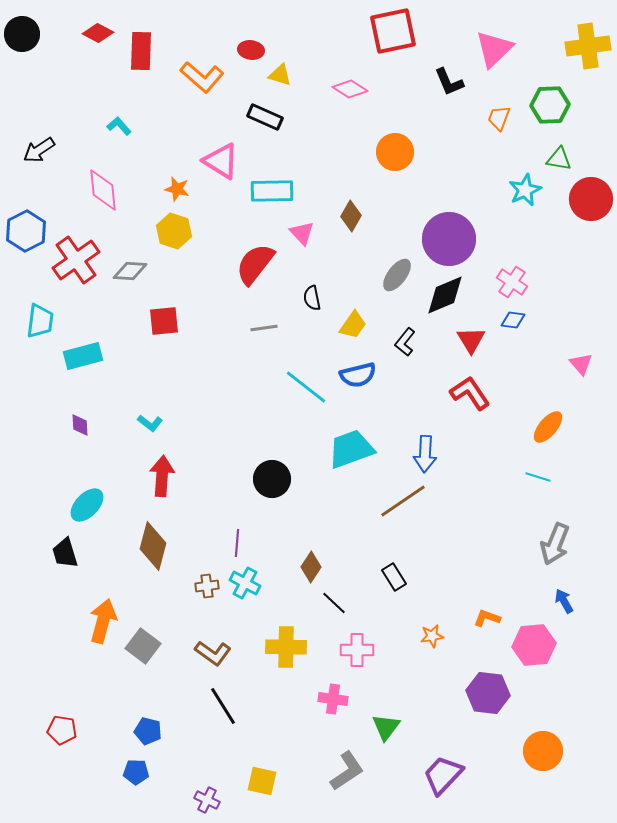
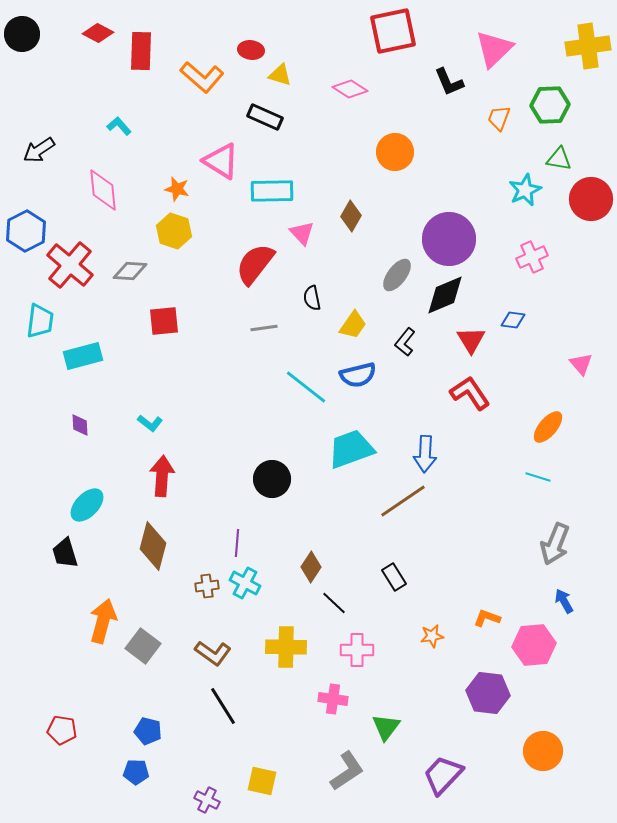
red cross at (76, 260): moved 6 px left, 5 px down; rotated 15 degrees counterclockwise
pink cross at (512, 282): moved 20 px right, 25 px up; rotated 32 degrees clockwise
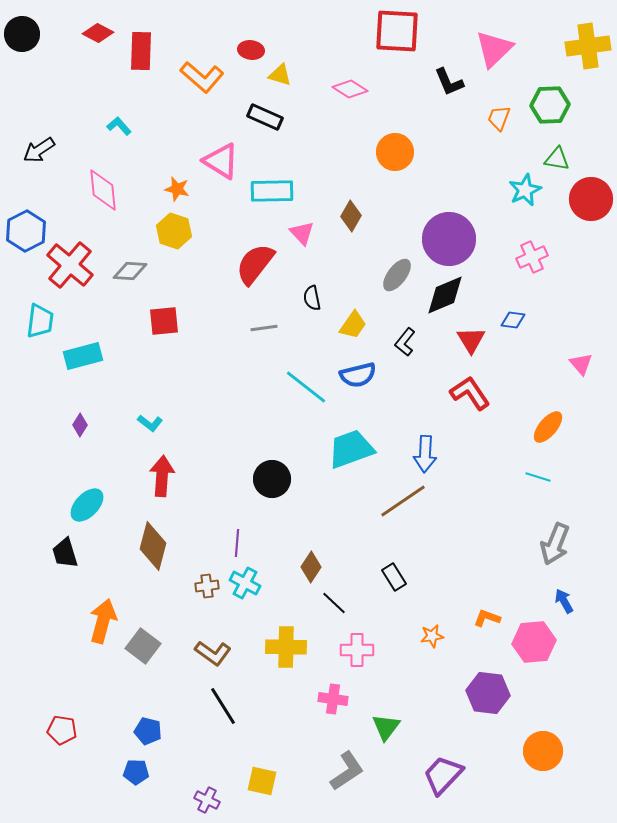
red square at (393, 31): moved 4 px right; rotated 15 degrees clockwise
green triangle at (559, 159): moved 2 px left
purple diamond at (80, 425): rotated 35 degrees clockwise
pink hexagon at (534, 645): moved 3 px up
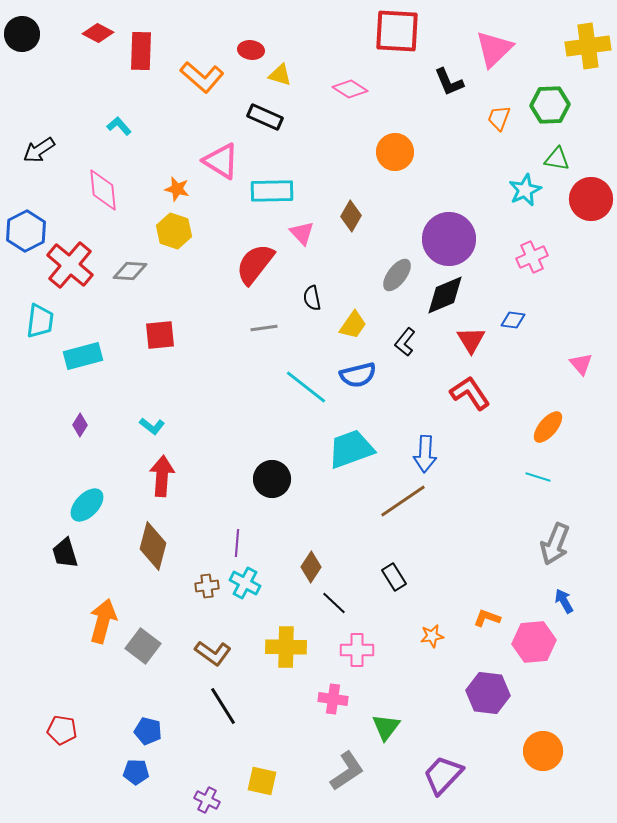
red square at (164, 321): moved 4 px left, 14 px down
cyan L-shape at (150, 423): moved 2 px right, 3 px down
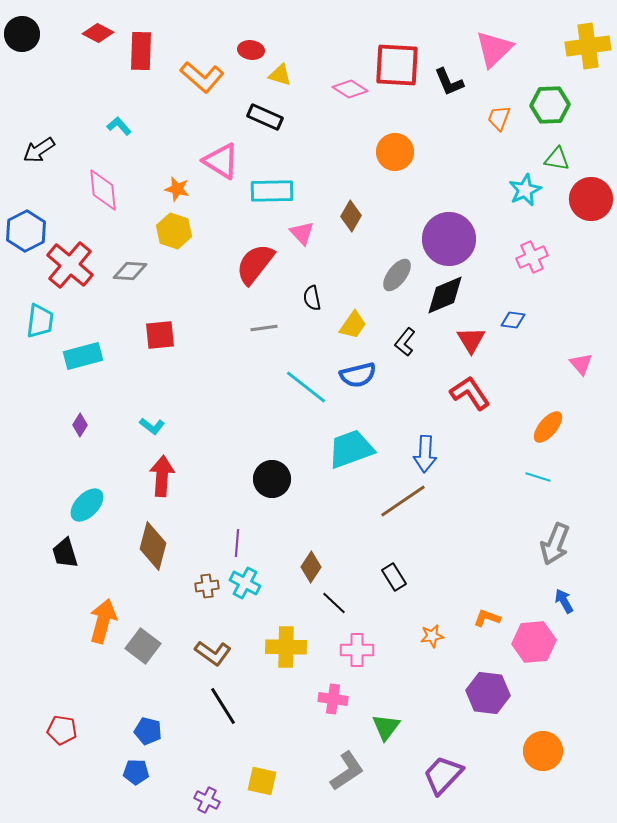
red square at (397, 31): moved 34 px down
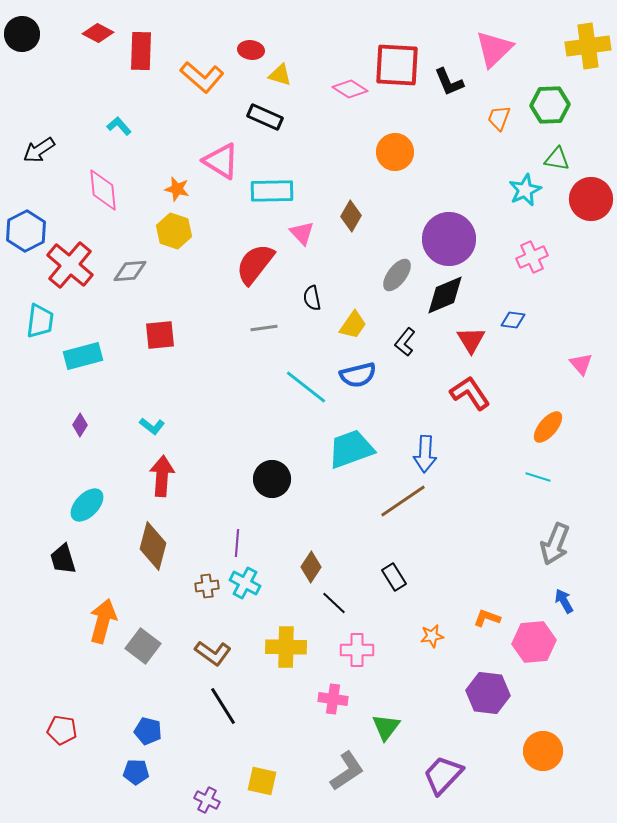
gray diamond at (130, 271): rotated 8 degrees counterclockwise
black trapezoid at (65, 553): moved 2 px left, 6 px down
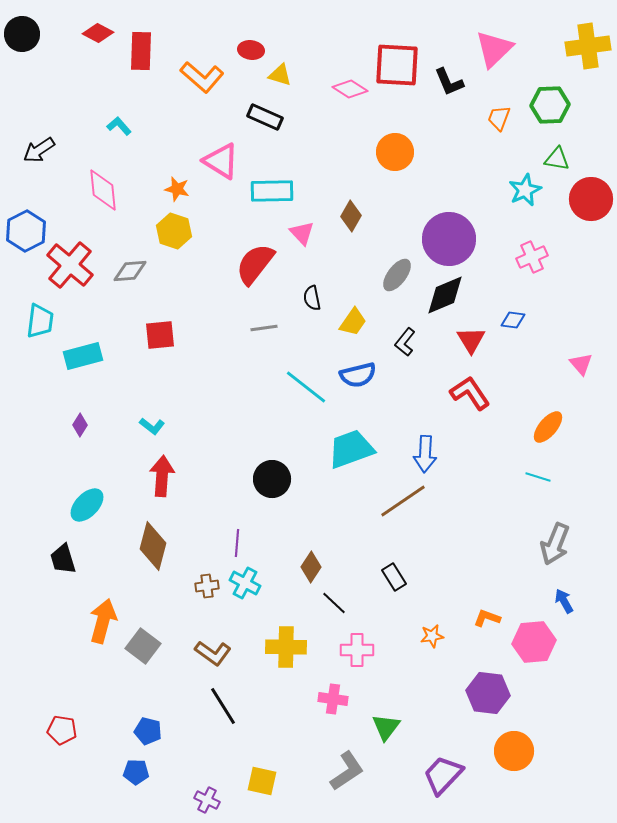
yellow trapezoid at (353, 325): moved 3 px up
orange circle at (543, 751): moved 29 px left
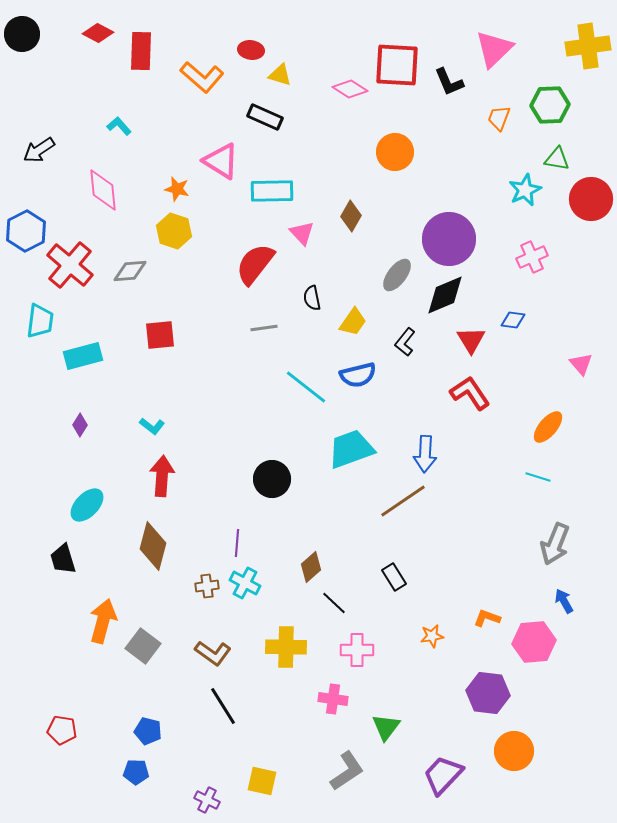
brown diamond at (311, 567): rotated 16 degrees clockwise
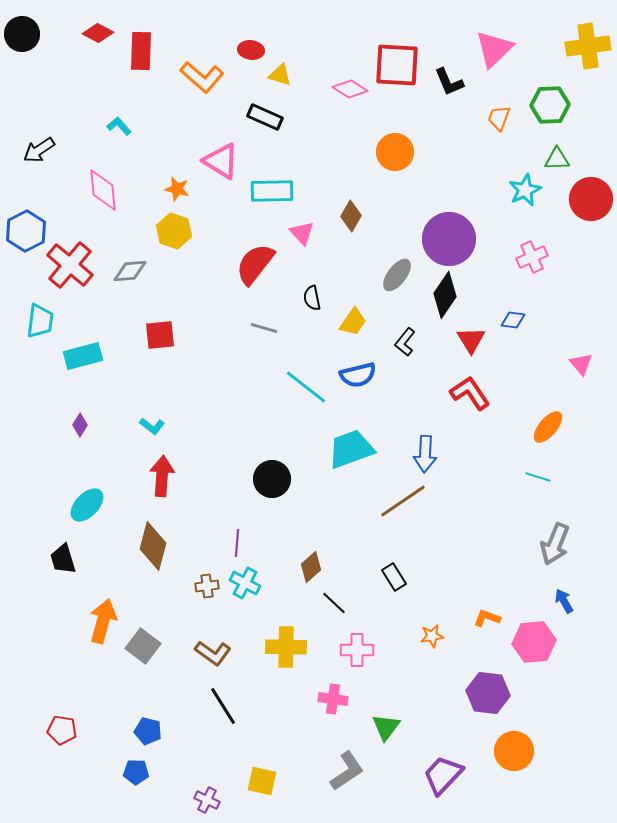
green triangle at (557, 159): rotated 12 degrees counterclockwise
black diamond at (445, 295): rotated 33 degrees counterclockwise
gray line at (264, 328): rotated 24 degrees clockwise
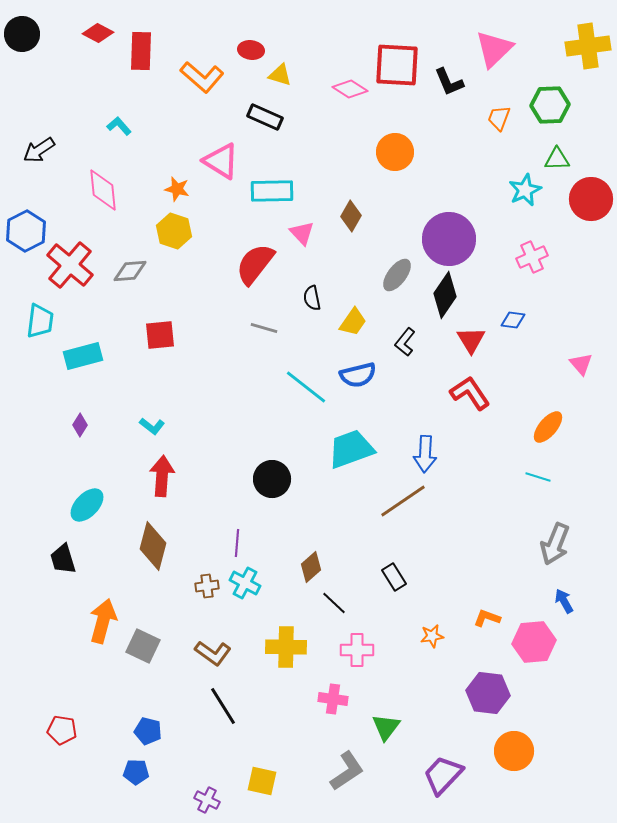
gray square at (143, 646): rotated 12 degrees counterclockwise
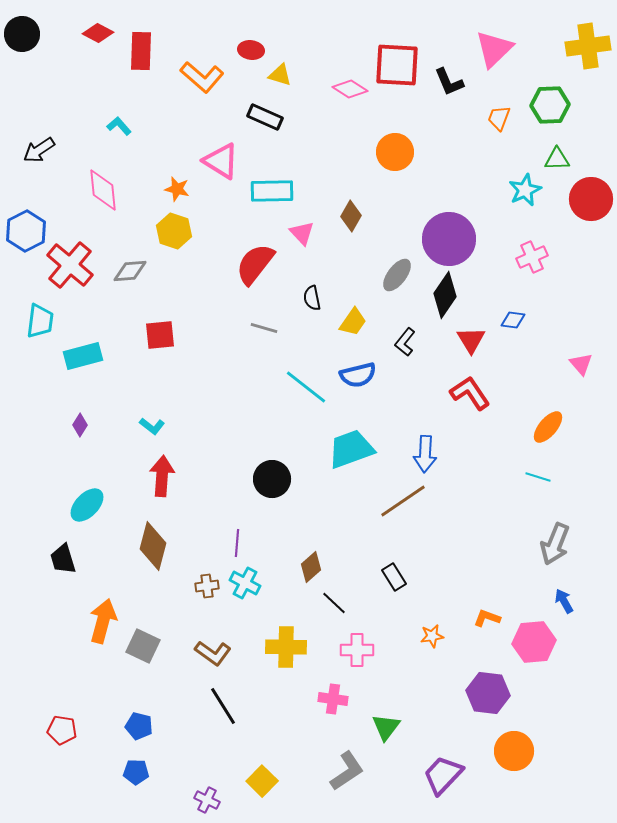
blue pentagon at (148, 731): moved 9 px left, 5 px up
yellow square at (262, 781): rotated 32 degrees clockwise
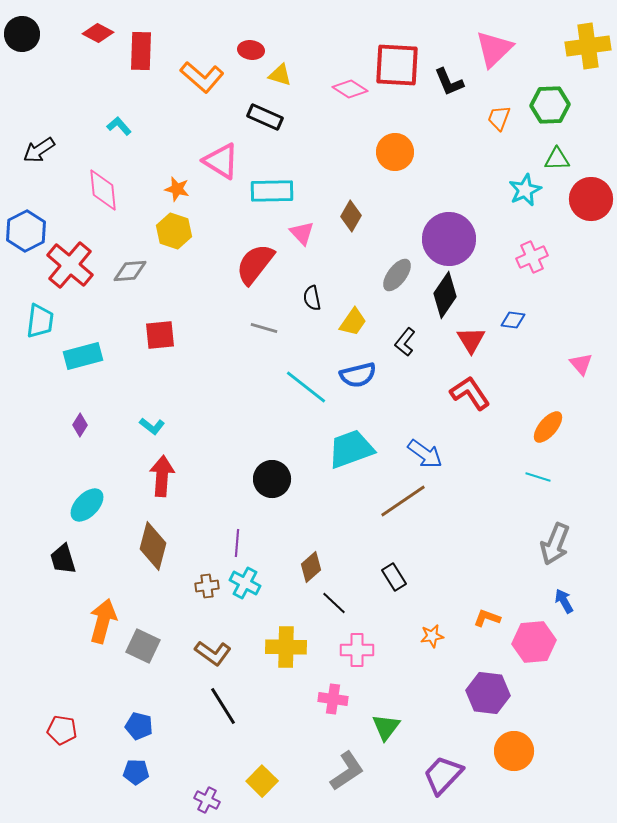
blue arrow at (425, 454): rotated 57 degrees counterclockwise
